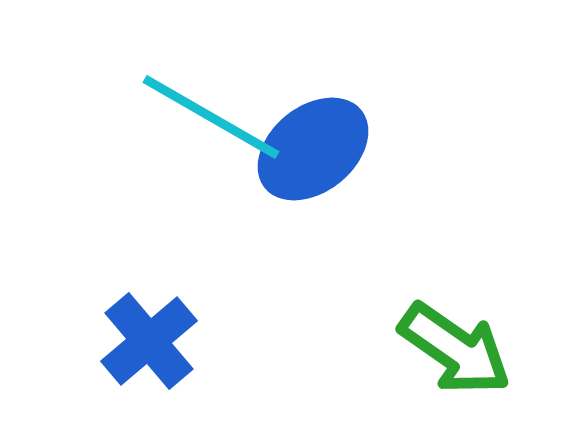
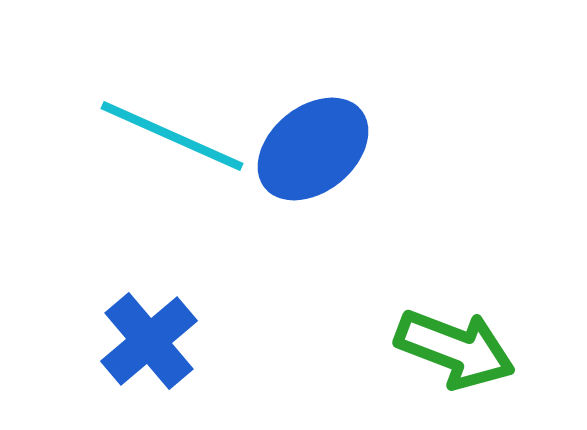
cyan line: moved 39 px left, 19 px down; rotated 6 degrees counterclockwise
green arrow: rotated 14 degrees counterclockwise
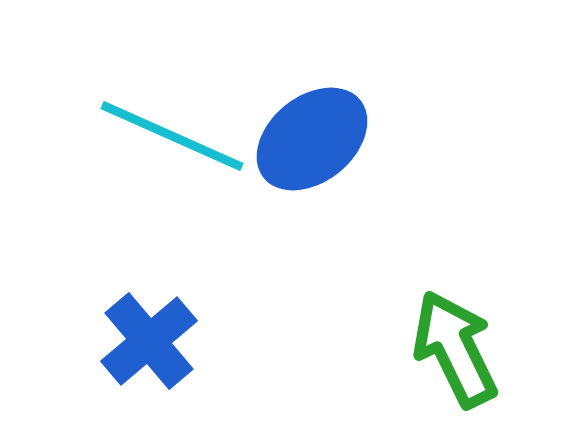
blue ellipse: moved 1 px left, 10 px up
green arrow: rotated 137 degrees counterclockwise
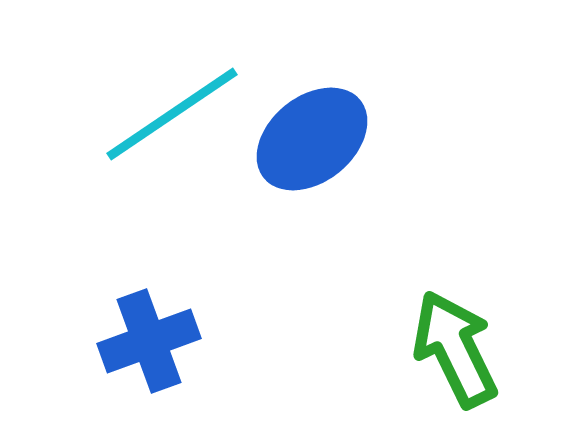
cyan line: moved 22 px up; rotated 58 degrees counterclockwise
blue cross: rotated 20 degrees clockwise
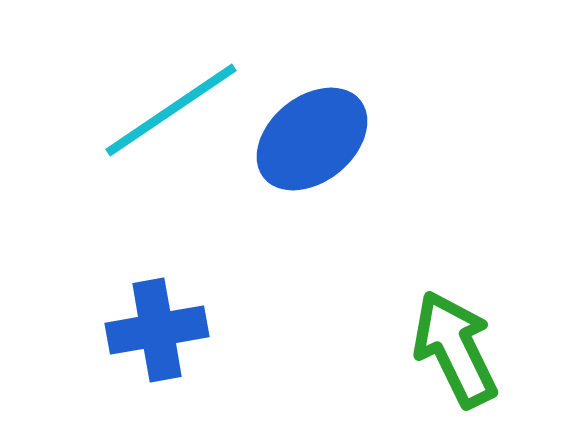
cyan line: moved 1 px left, 4 px up
blue cross: moved 8 px right, 11 px up; rotated 10 degrees clockwise
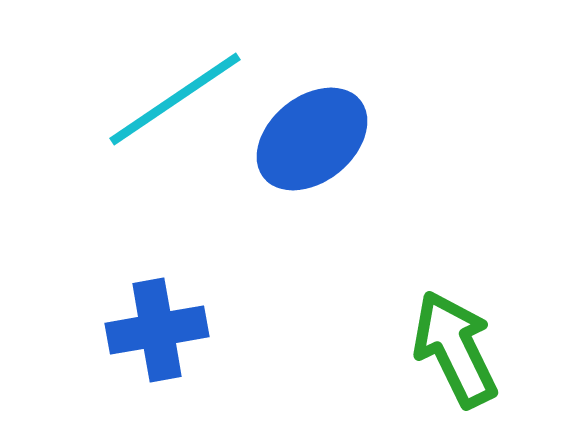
cyan line: moved 4 px right, 11 px up
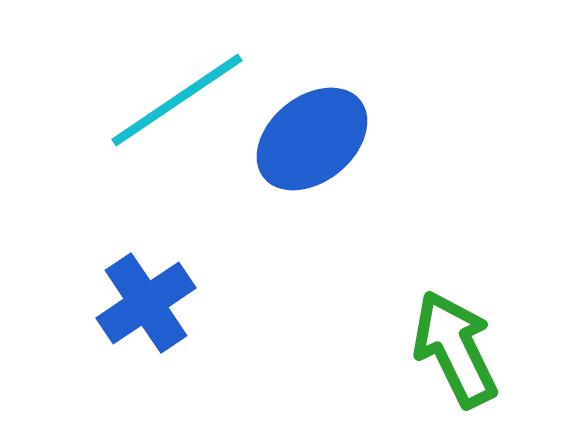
cyan line: moved 2 px right, 1 px down
blue cross: moved 11 px left, 27 px up; rotated 24 degrees counterclockwise
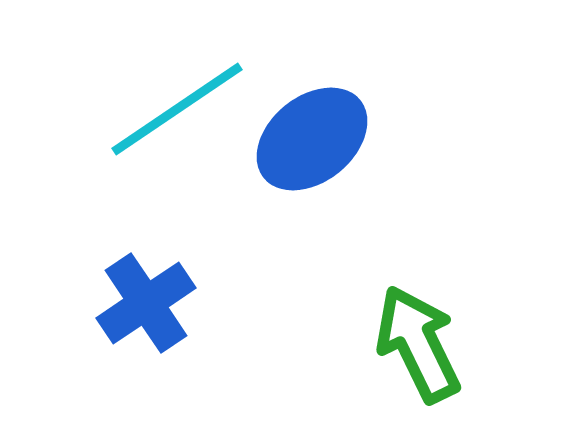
cyan line: moved 9 px down
green arrow: moved 37 px left, 5 px up
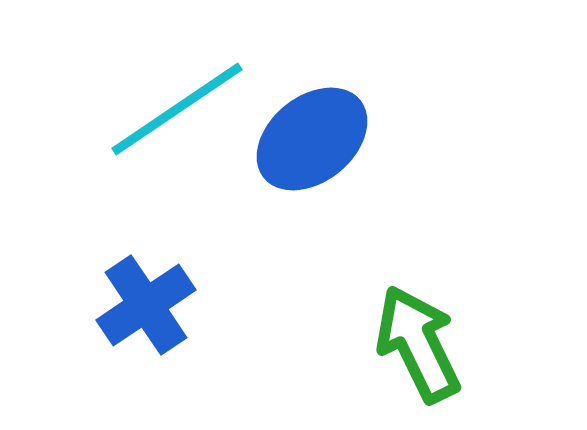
blue cross: moved 2 px down
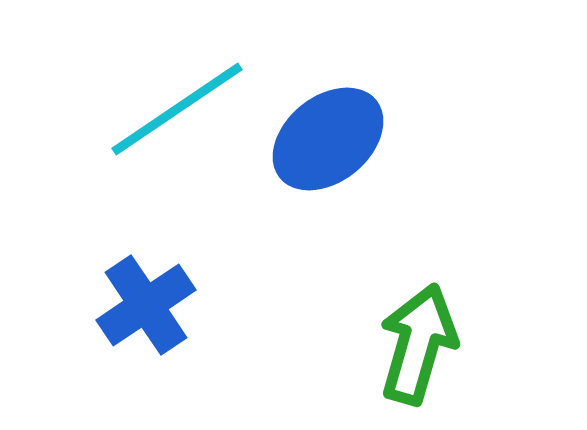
blue ellipse: moved 16 px right
green arrow: rotated 42 degrees clockwise
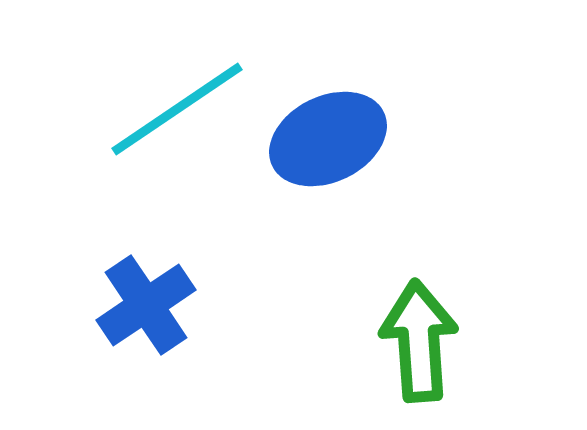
blue ellipse: rotated 13 degrees clockwise
green arrow: moved 1 px right, 3 px up; rotated 20 degrees counterclockwise
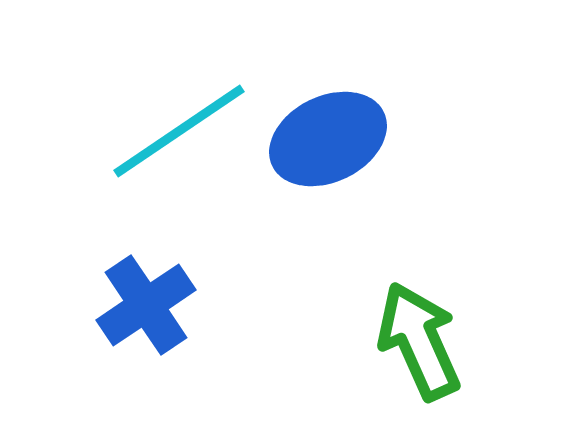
cyan line: moved 2 px right, 22 px down
green arrow: rotated 20 degrees counterclockwise
